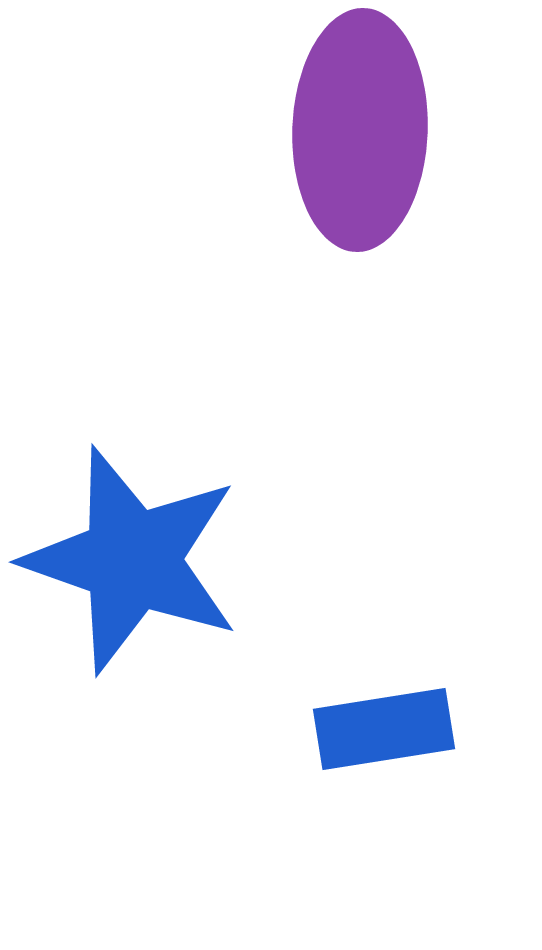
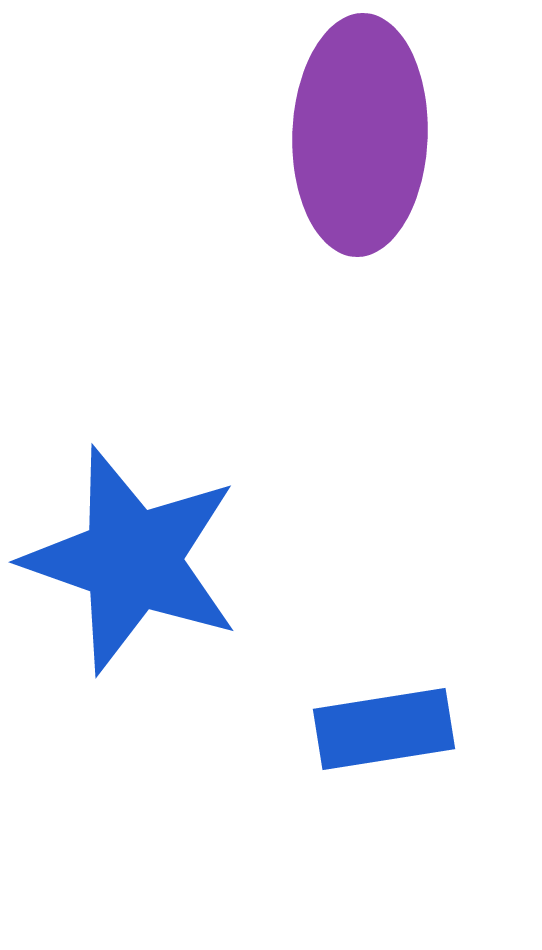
purple ellipse: moved 5 px down
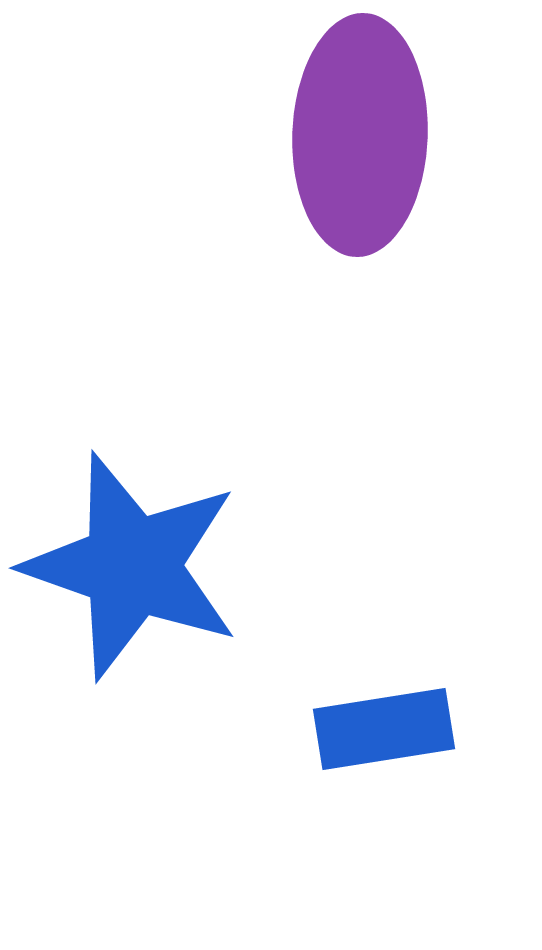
blue star: moved 6 px down
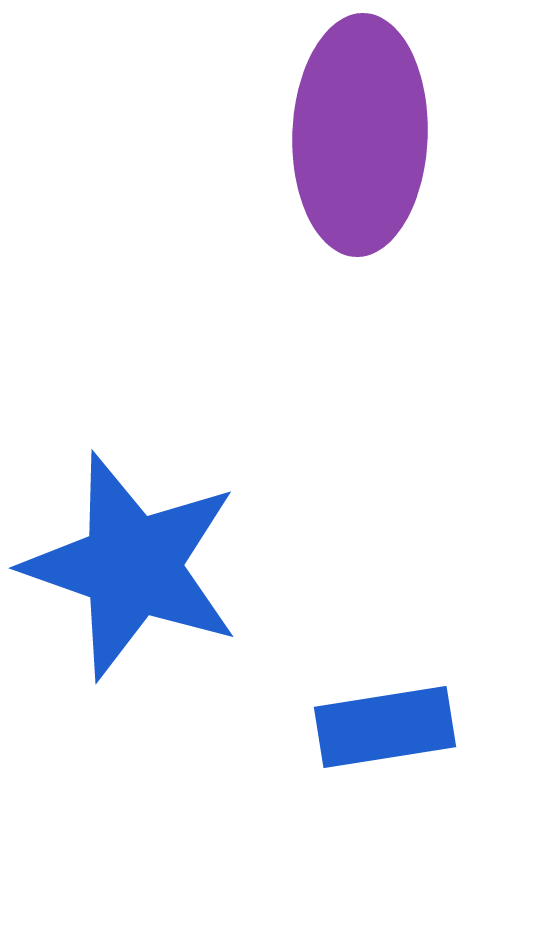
blue rectangle: moved 1 px right, 2 px up
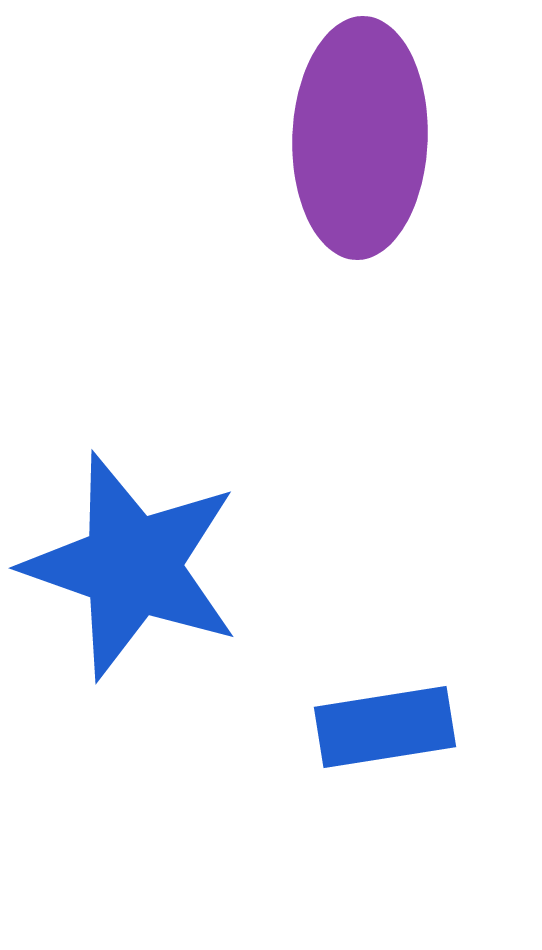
purple ellipse: moved 3 px down
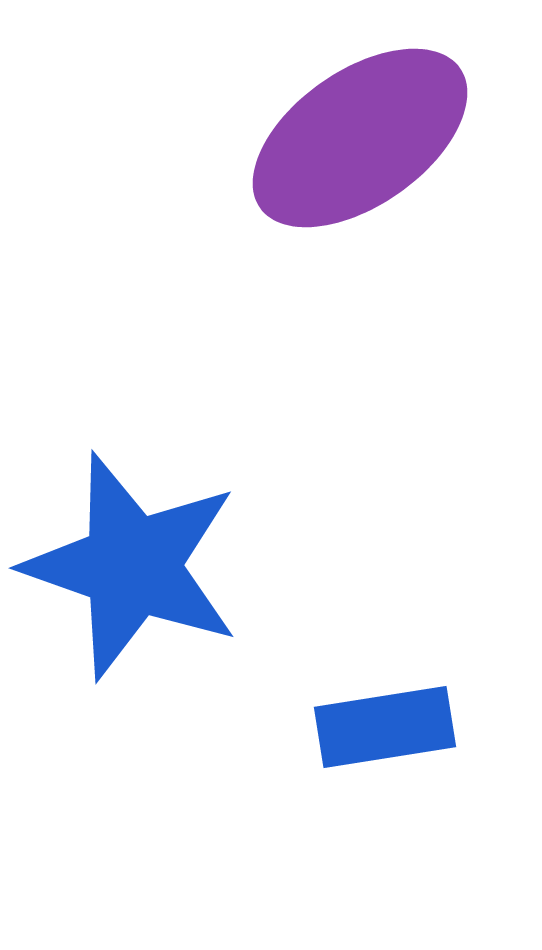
purple ellipse: rotated 53 degrees clockwise
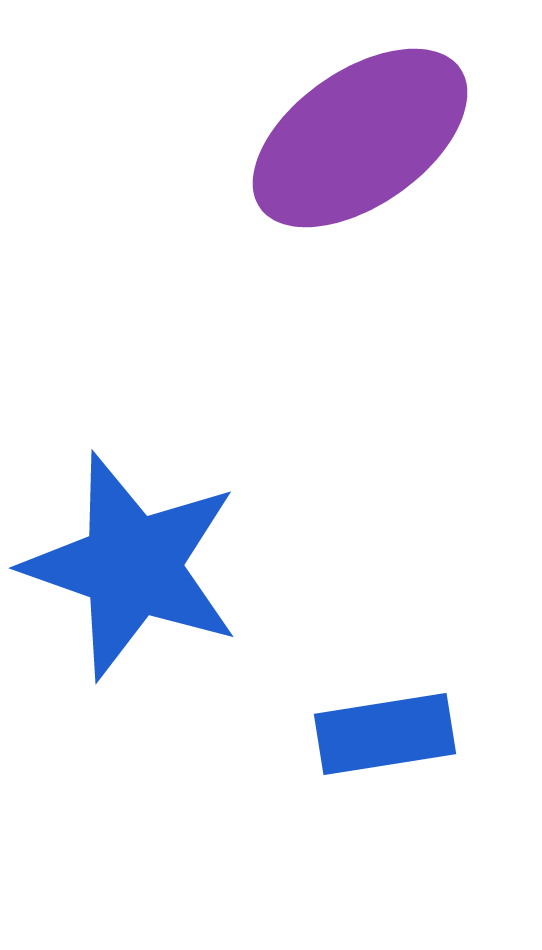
blue rectangle: moved 7 px down
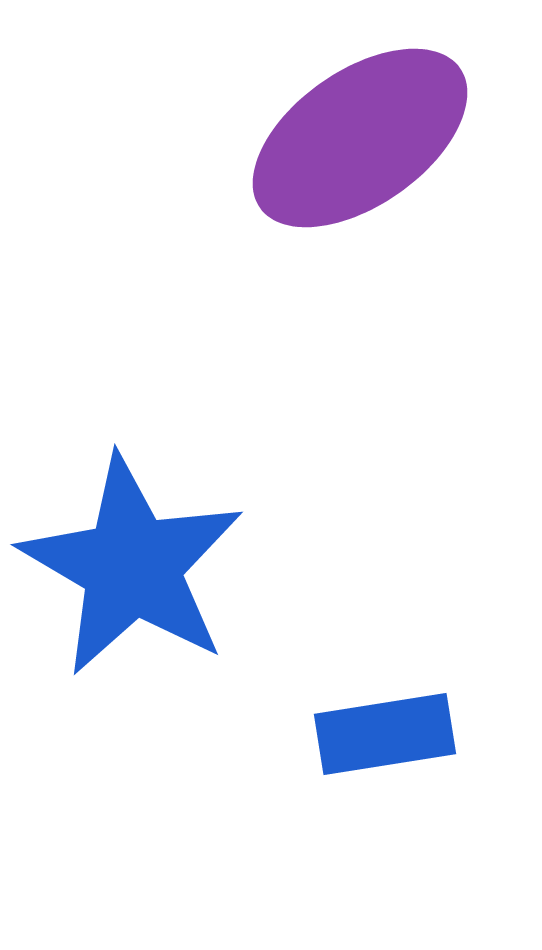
blue star: rotated 11 degrees clockwise
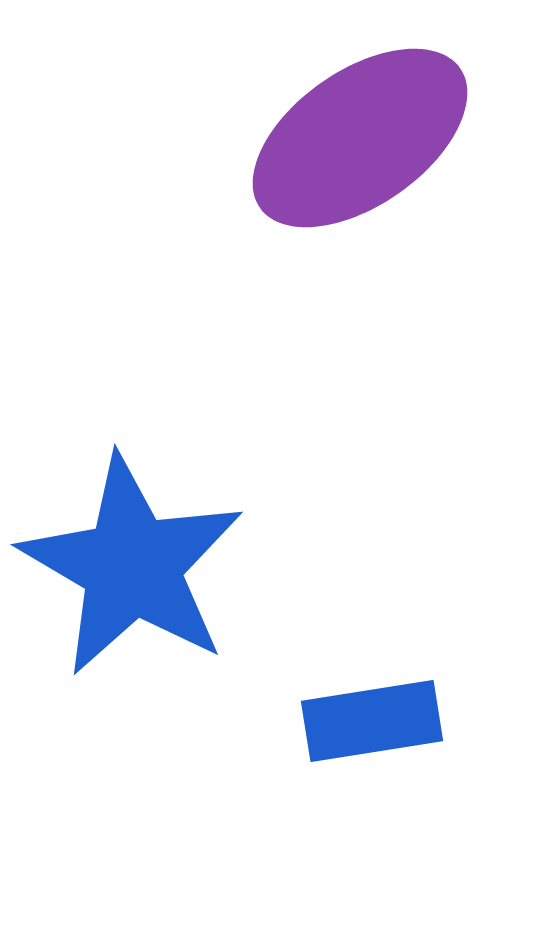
blue rectangle: moved 13 px left, 13 px up
